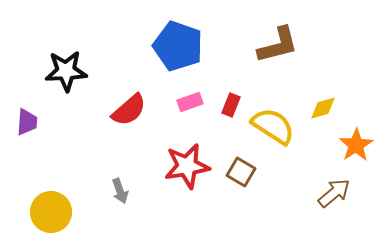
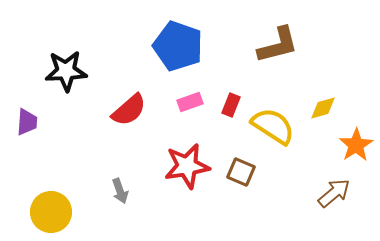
brown square: rotated 8 degrees counterclockwise
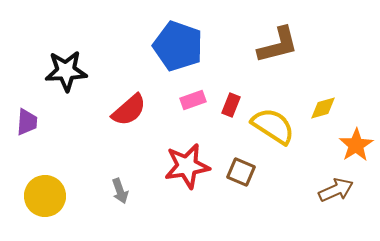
pink rectangle: moved 3 px right, 2 px up
brown arrow: moved 2 px right, 3 px up; rotated 16 degrees clockwise
yellow circle: moved 6 px left, 16 px up
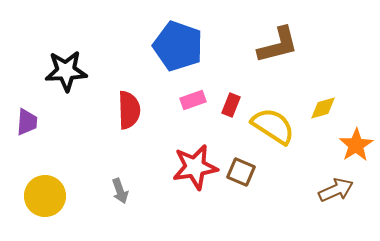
red semicircle: rotated 51 degrees counterclockwise
red star: moved 8 px right, 1 px down
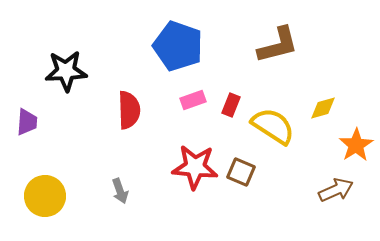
red star: rotated 15 degrees clockwise
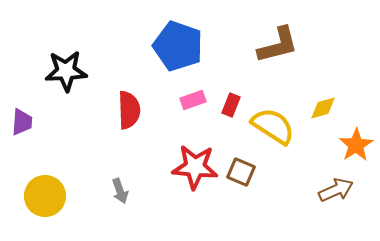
purple trapezoid: moved 5 px left
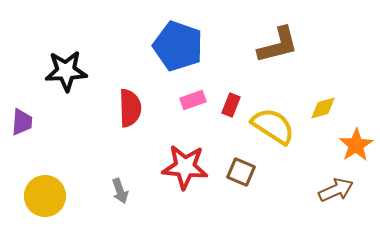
red semicircle: moved 1 px right, 2 px up
red star: moved 10 px left
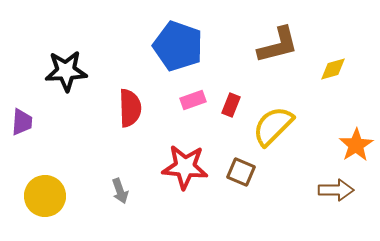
yellow diamond: moved 10 px right, 39 px up
yellow semicircle: rotated 78 degrees counterclockwise
brown arrow: rotated 24 degrees clockwise
